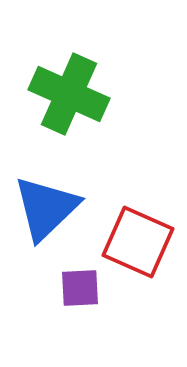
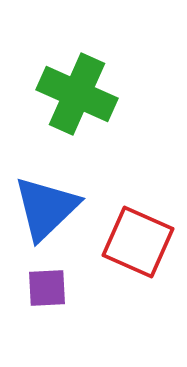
green cross: moved 8 px right
purple square: moved 33 px left
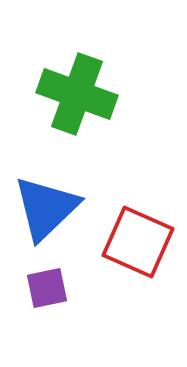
green cross: rotated 4 degrees counterclockwise
purple square: rotated 9 degrees counterclockwise
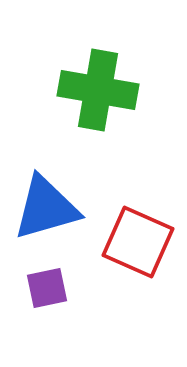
green cross: moved 21 px right, 4 px up; rotated 10 degrees counterclockwise
blue triangle: rotated 28 degrees clockwise
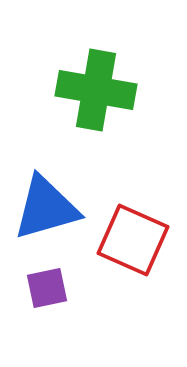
green cross: moved 2 px left
red square: moved 5 px left, 2 px up
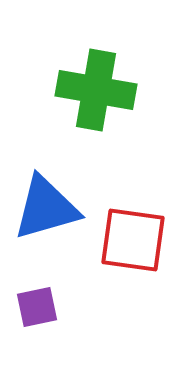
red square: rotated 16 degrees counterclockwise
purple square: moved 10 px left, 19 px down
